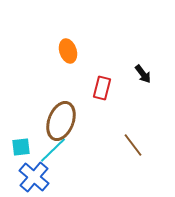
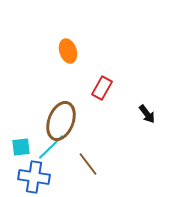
black arrow: moved 4 px right, 40 px down
red rectangle: rotated 15 degrees clockwise
brown line: moved 45 px left, 19 px down
cyan line: moved 2 px left, 3 px up
blue cross: rotated 32 degrees counterclockwise
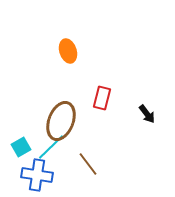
red rectangle: moved 10 px down; rotated 15 degrees counterclockwise
cyan square: rotated 24 degrees counterclockwise
blue cross: moved 3 px right, 2 px up
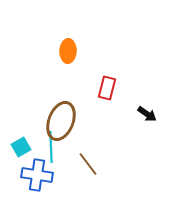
orange ellipse: rotated 20 degrees clockwise
red rectangle: moved 5 px right, 10 px up
black arrow: rotated 18 degrees counterclockwise
cyan line: rotated 48 degrees counterclockwise
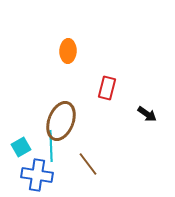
cyan line: moved 1 px up
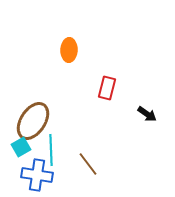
orange ellipse: moved 1 px right, 1 px up
brown ellipse: moved 28 px left; rotated 12 degrees clockwise
cyan line: moved 4 px down
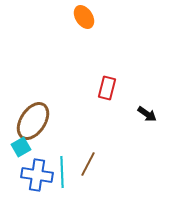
orange ellipse: moved 15 px right, 33 px up; rotated 35 degrees counterclockwise
cyan line: moved 11 px right, 22 px down
brown line: rotated 65 degrees clockwise
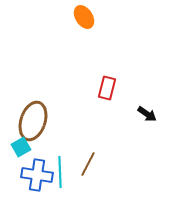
brown ellipse: rotated 15 degrees counterclockwise
cyan line: moved 2 px left
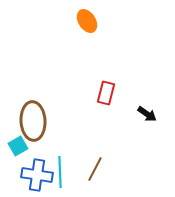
orange ellipse: moved 3 px right, 4 px down
red rectangle: moved 1 px left, 5 px down
brown ellipse: rotated 21 degrees counterclockwise
cyan square: moved 3 px left, 1 px up
brown line: moved 7 px right, 5 px down
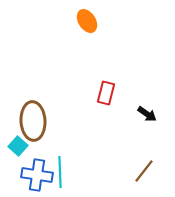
cyan square: rotated 18 degrees counterclockwise
brown line: moved 49 px right, 2 px down; rotated 10 degrees clockwise
